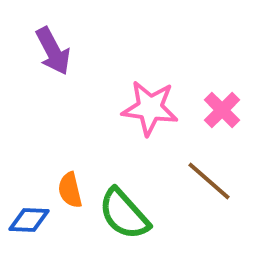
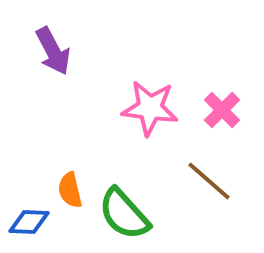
blue diamond: moved 2 px down
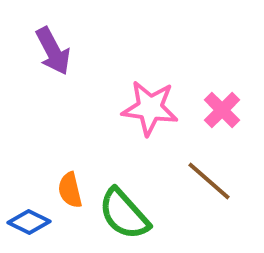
blue diamond: rotated 24 degrees clockwise
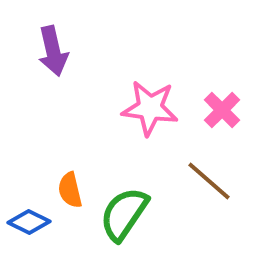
purple arrow: rotated 15 degrees clockwise
green semicircle: rotated 76 degrees clockwise
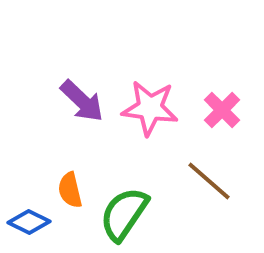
purple arrow: moved 29 px right, 50 px down; rotated 33 degrees counterclockwise
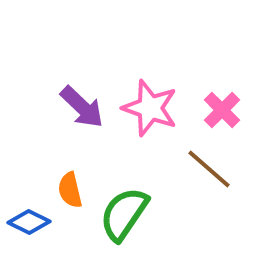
purple arrow: moved 6 px down
pink star: rotated 12 degrees clockwise
brown line: moved 12 px up
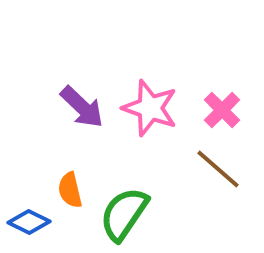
brown line: moved 9 px right
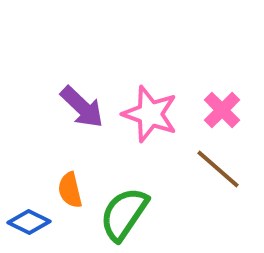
pink star: moved 6 px down
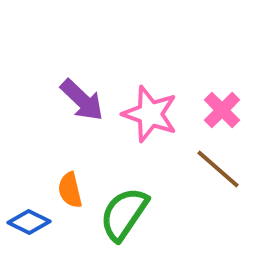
purple arrow: moved 7 px up
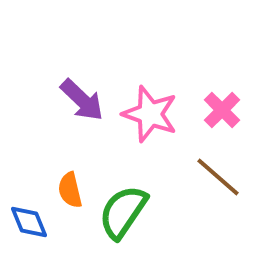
brown line: moved 8 px down
green semicircle: moved 1 px left, 2 px up
blue diamond: rotated 42 degrees clockwise
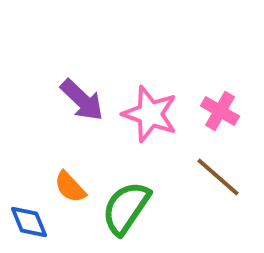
pink cross: moved 2 px left, 1 px down; rotated 15 degrees counterclockwise
orange semicircle: moved 3 px up; rotated 30 degrees counterclockwise
green semicircle: moved 3 px right, 4 px up
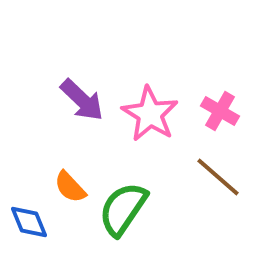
pink star: rotated 12 degrees clockwise
green semicircle: moved 3 px left, 1 px down
